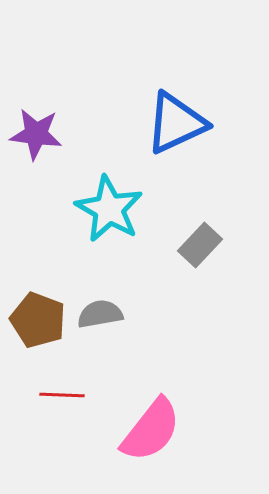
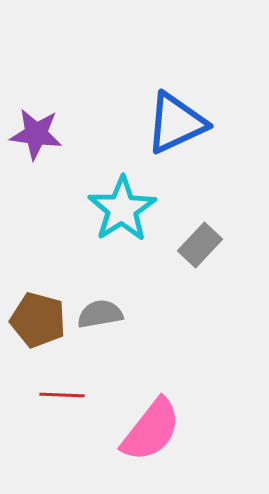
cyan star: moved 13 px right; rotated 10 degrees clockwise
brown pentagon: rotated 6 degrees counterclockwise
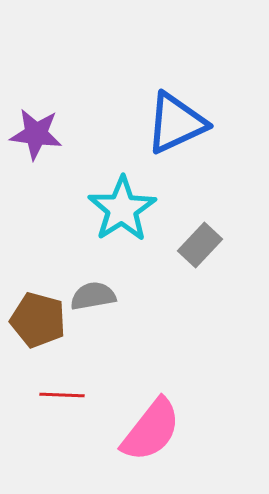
gray semicircle: moved 7 px left, 18 px up
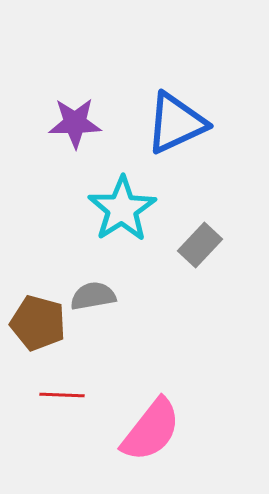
purple star: moved 39 px right, 11 px up; rotated 8 degrees counterclockwise
brown pentagon: moved 3 px down
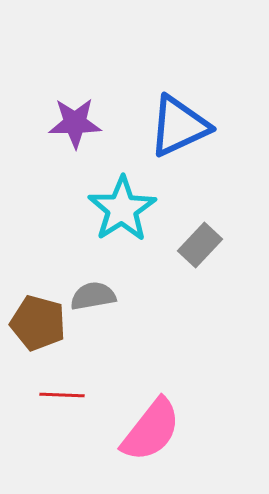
blue triangle: moved 3 px right, 3 px down
